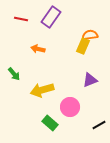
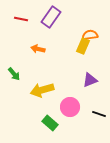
black line: moved 11 px up; rotated 48 degrees clockwise
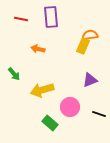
purple rectangle: rotated 40 degrees counterclockwise
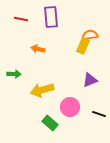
green arrow: rotated 48 degrees counterclockwise
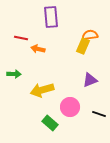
red line: moved 19 px down
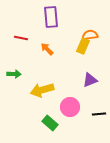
orange arrow: moved 9 px right; rotated 32 degrees clockwise
black line: rotated 24 degrees counterclockwise
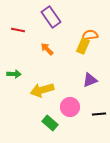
purple rectangle: rotated 30 degrees counterclockwise
red line: moved 3 px left, 8 px up
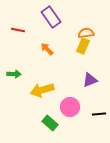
orange semicircle: moved 4 px left, 2 px up
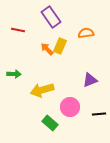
yellow rectangle: moved 23 px left
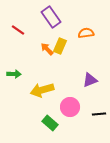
red line: rotated 24 degrees clockwise
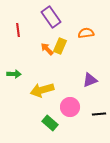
red line: rotated 48 degrees clockwise
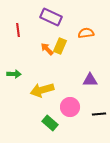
purple rectangle: rotated 30 degrees counterclockwise
purple triangle: rotated 21 degrees clockwise
